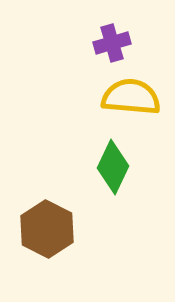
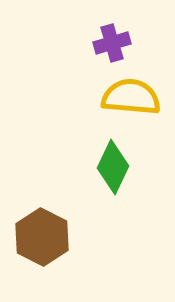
brown hexagon: moved 5 px left, 8 px down
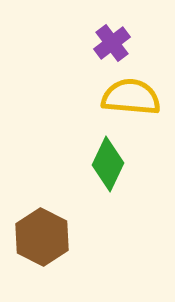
purple cross: rotated 21 degrees counterclockwise
green diamond: moved 5 px left, 3 px up
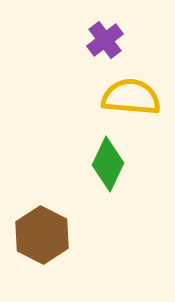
purple cross: moved 7 px left, 3 px up
brown hexagon: moved 2 px up
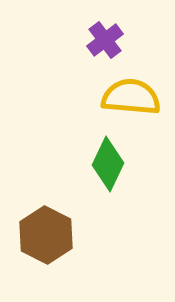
brown hexagon: moved 4 px right
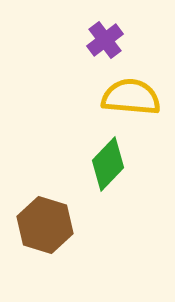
green diamond: rotated 18 degrees clockwise
brown hexagon: moved 1 px left, 10 px up; rotated 10 degrees counterclockwise
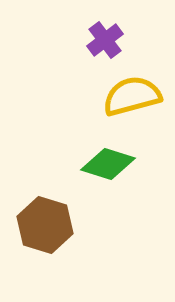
yellow semicircle: moved 1 px right, 1 px up; rotated 20 degrees counterclockwise
green diamond: rotated 64 degrees clockwise
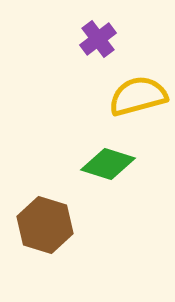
purple cross: moved 7 px left, 1 px up
yellow semicircle: moved 6 px right
